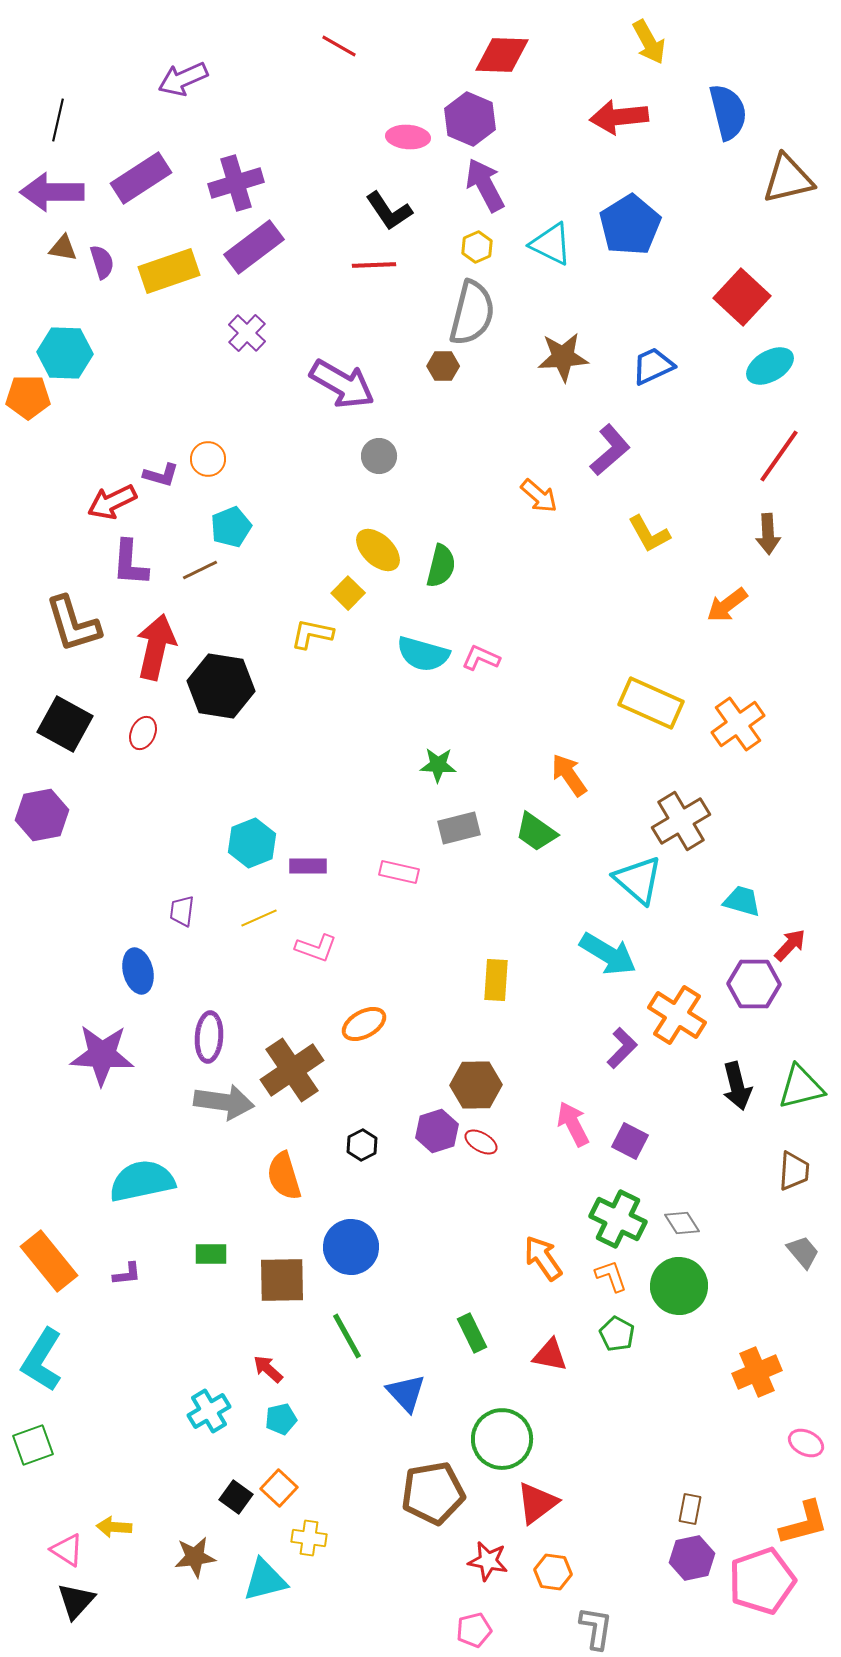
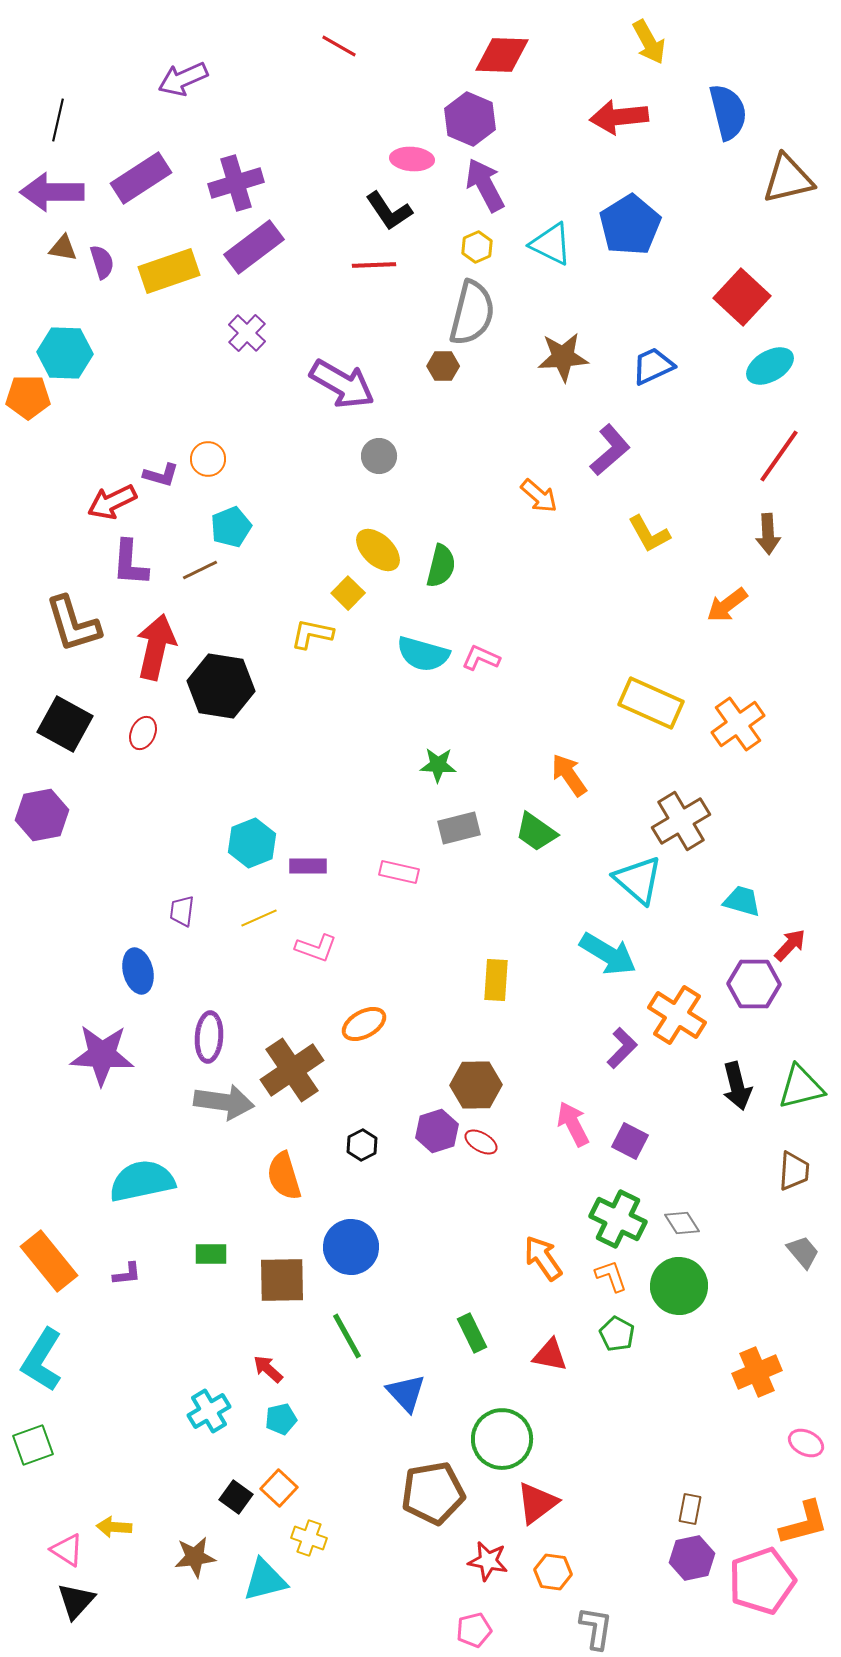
pink ellipse at (408, 137): moved 4 px right, 22 px down
yellow cross at (309, 1538): rotated 12 degrees clockwise
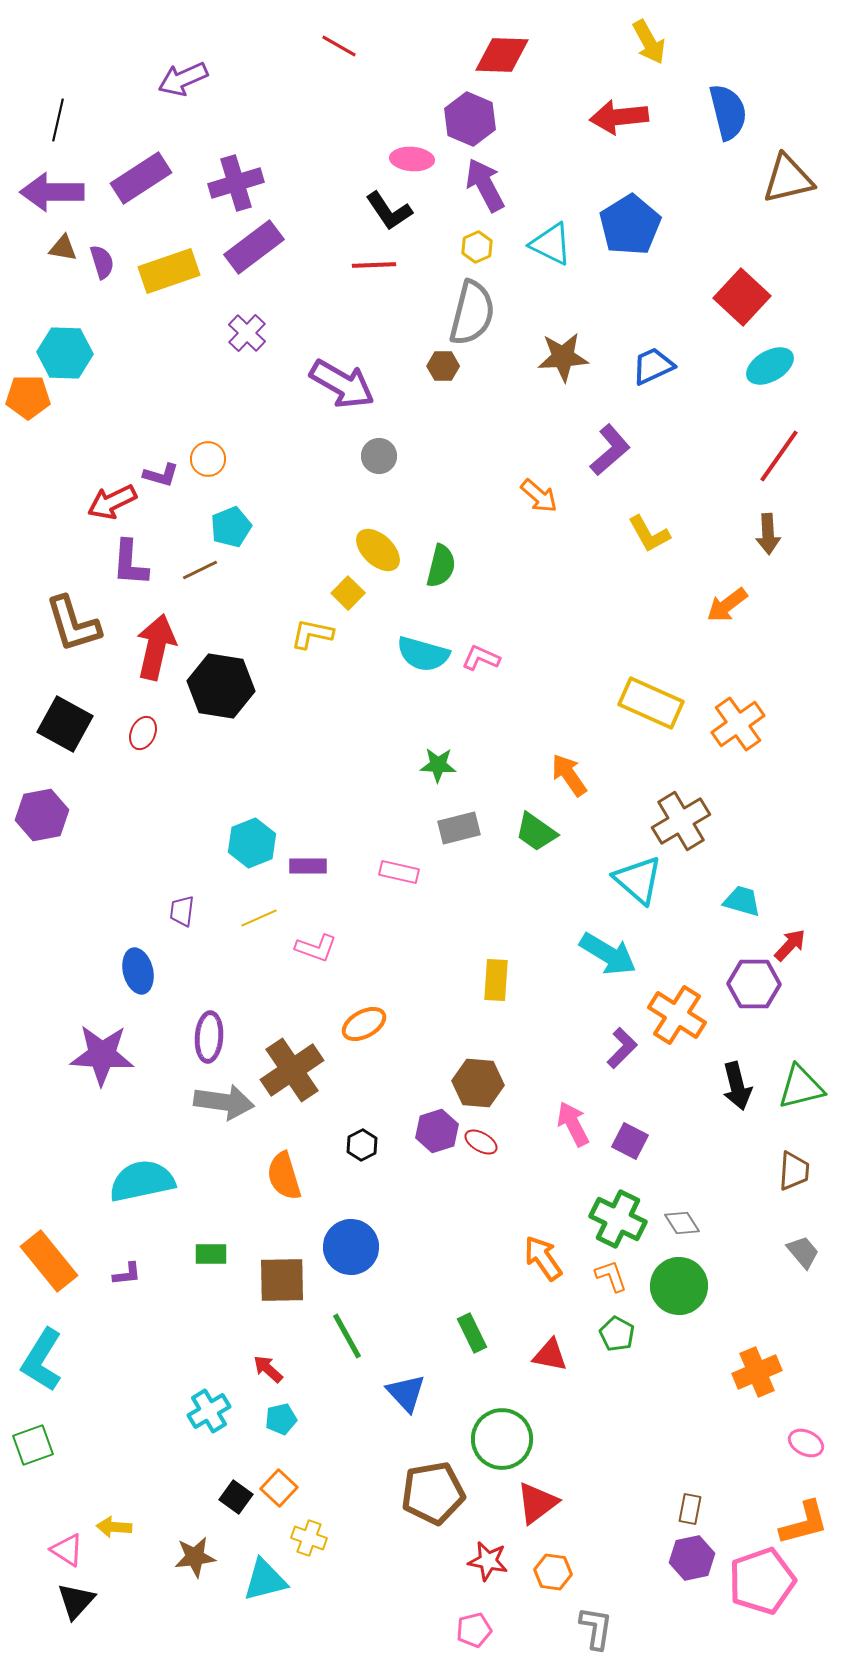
brown hexagon at (476, 1085): moved 2 px right, 2 px up; rotated 6 degrees clockwise
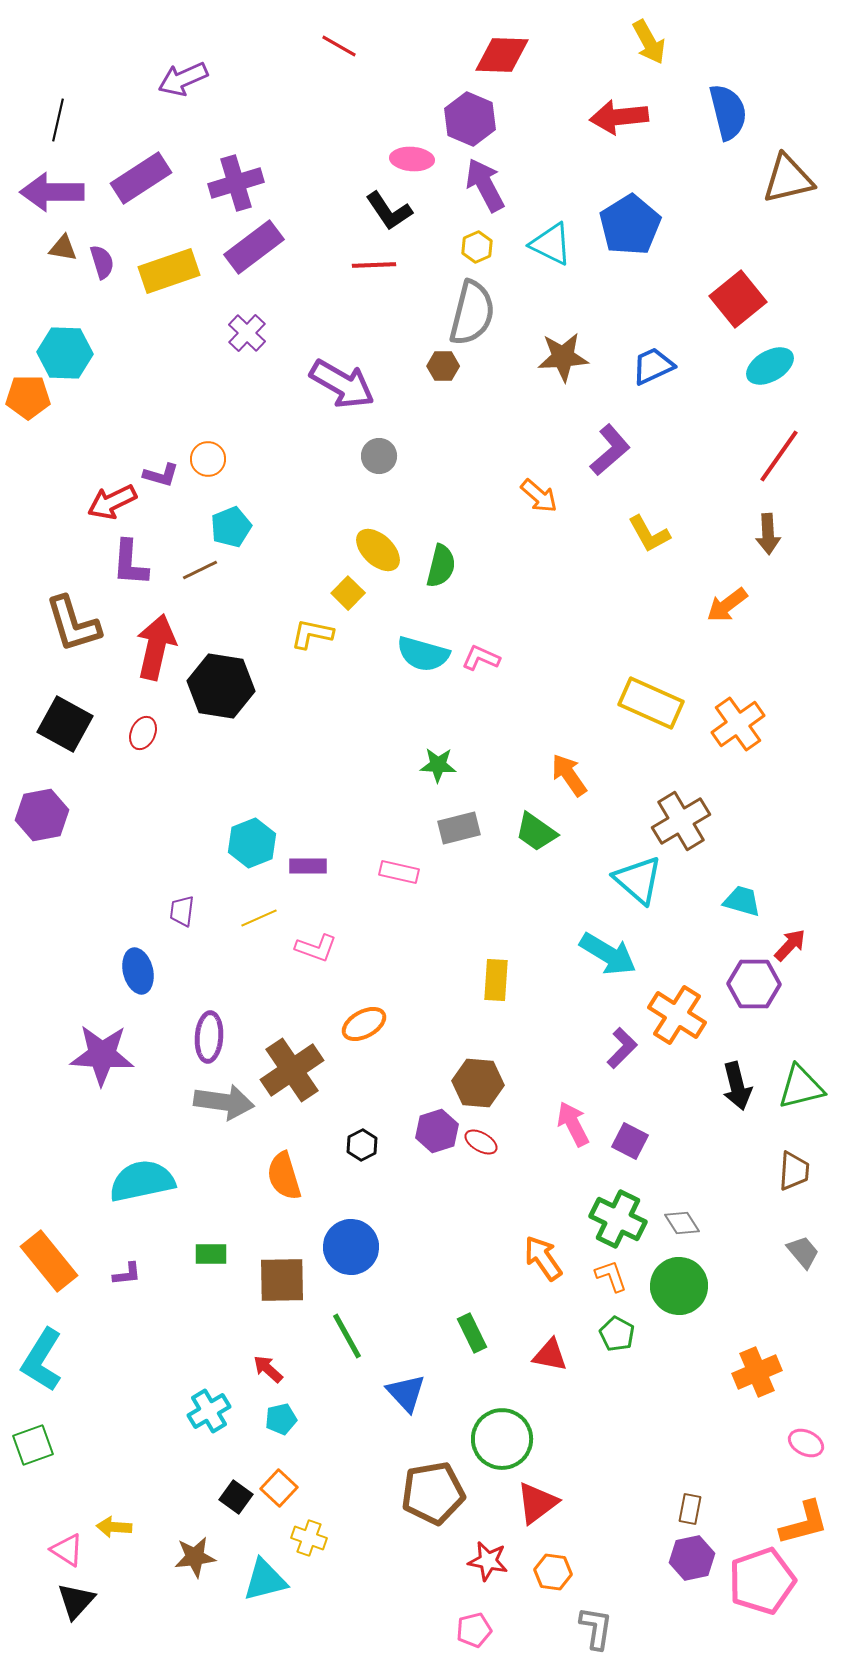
red square at (742, 297): moved 4 px left, 2 px down; rotated 8 degrees clockwise
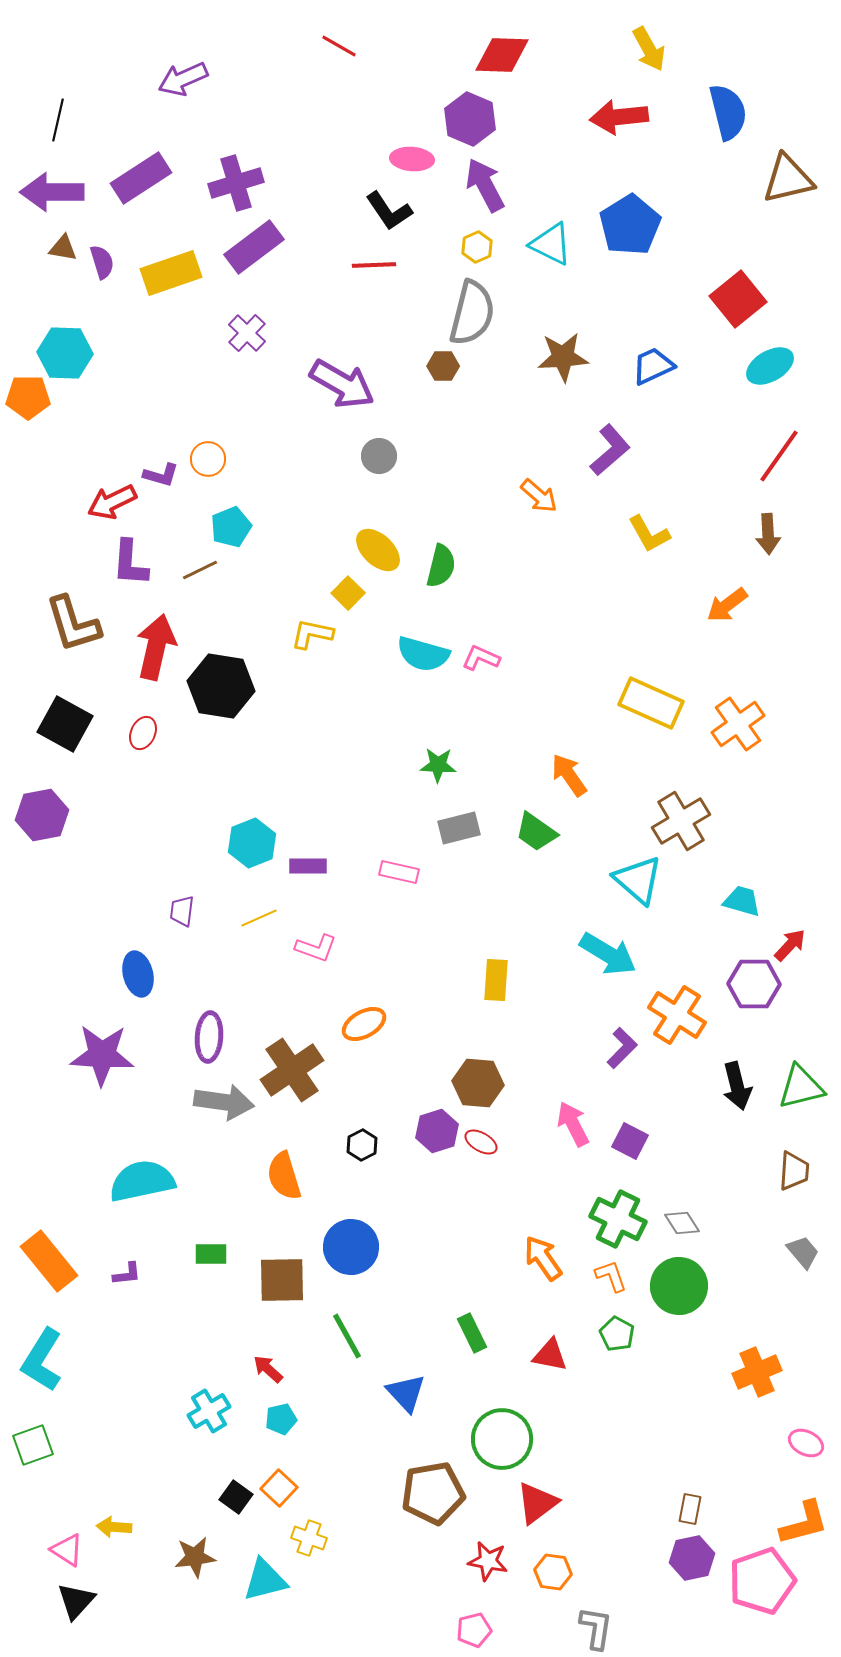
yellow arrow at (649, 42): moved 7 px down
yellow rectangle at (169, 271): moved 2 px right, 2 px down
blue ellipse at (138, 971): moved 3 px down
